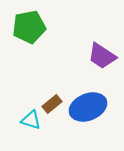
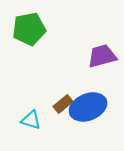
green pentagon: moved 2 px down
purple trapezoid: rotated 132 degrees clockwise
brown rectangle: moved 11 px right
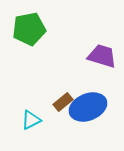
purple trapezoid: rotated 32 degrees clockwise
brown rectangle: moved 2 px up
cyan triangle: rotated 45 degrees counterclockwise
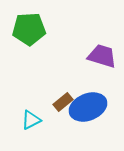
green pentagon: rotated 8 degrees clockwise
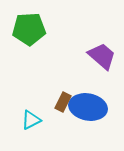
purple trapezoid: rotated 24 degrees clockwise
brown rectangle: rotated 24 degrees counterclockwise
blue ellipse: rotated 33 degrees clockwise
